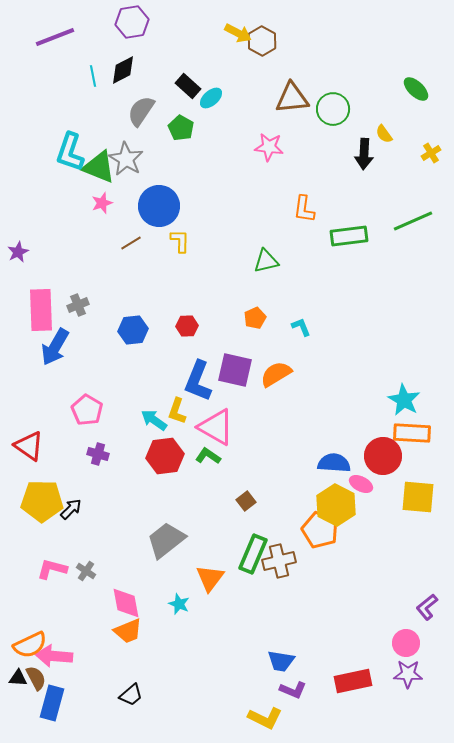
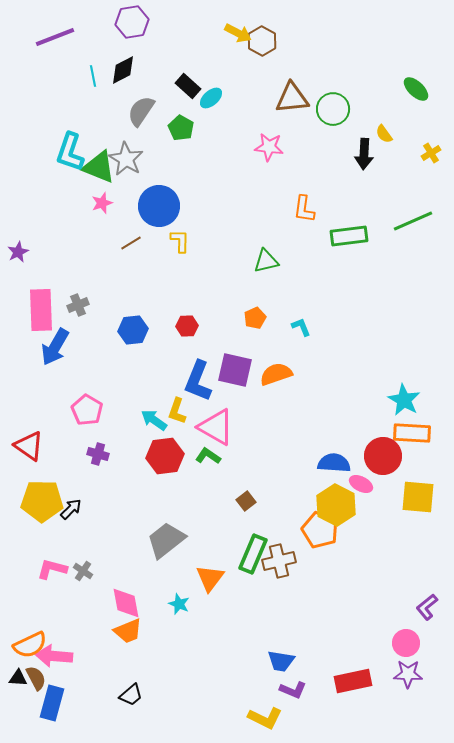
orange semicircle at (276, 374): rotated 12 degrees clockwise
gray cross at (86, 571): moved 3 px left
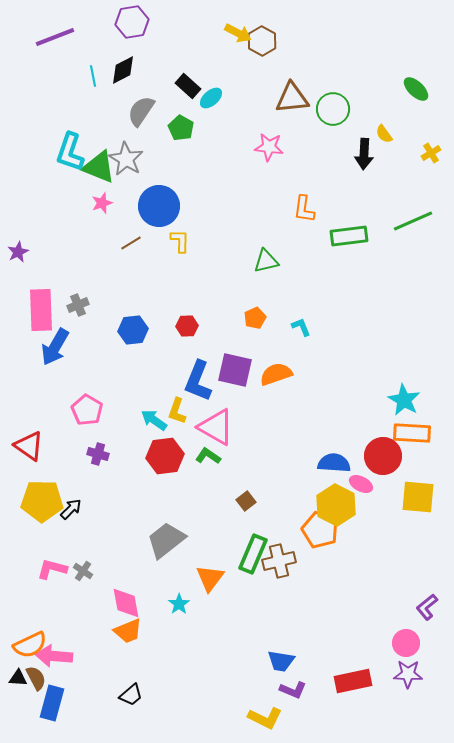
cyan star at (179, 604): rotated 15 degrees clockwise
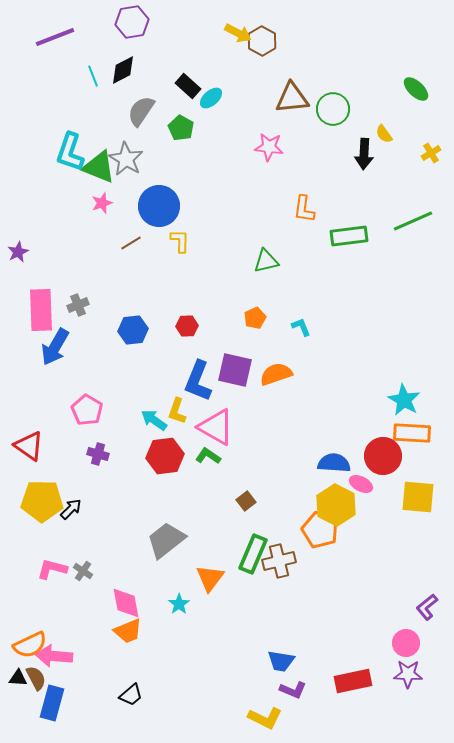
cyan line at (93, 76): rotated 10 degrees counterclockwise
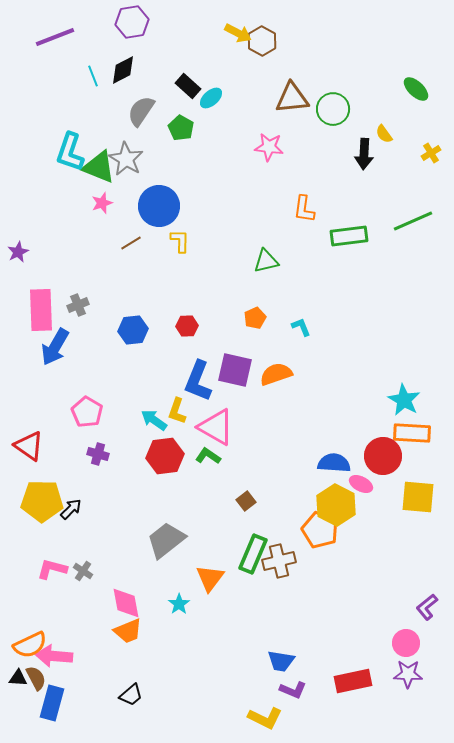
pink pentagon at (87, 410): moved 2 px down
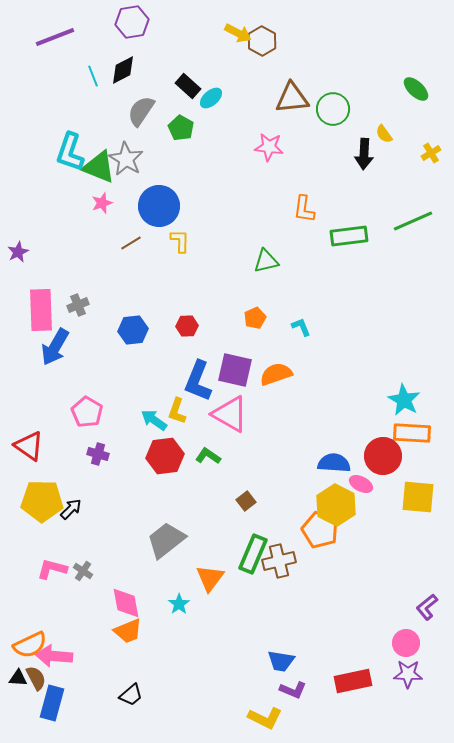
pink triangle at (216, 427): moved 14 px right, 13 px up
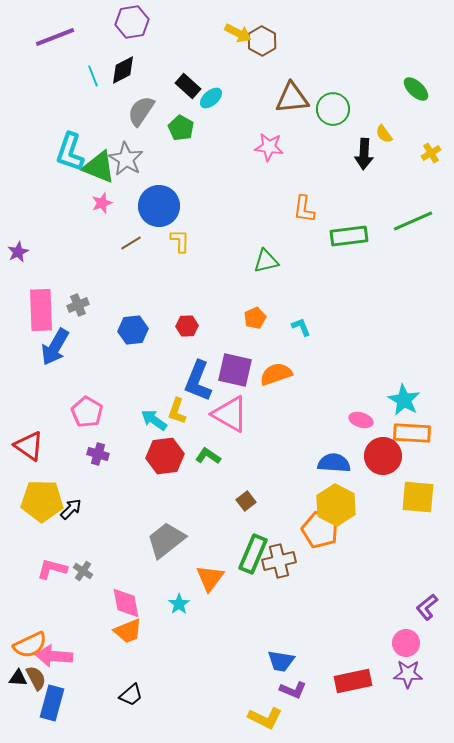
pink ellipse at (361, 484): moved 64 px up; rotated 10 degrees counterclockwise
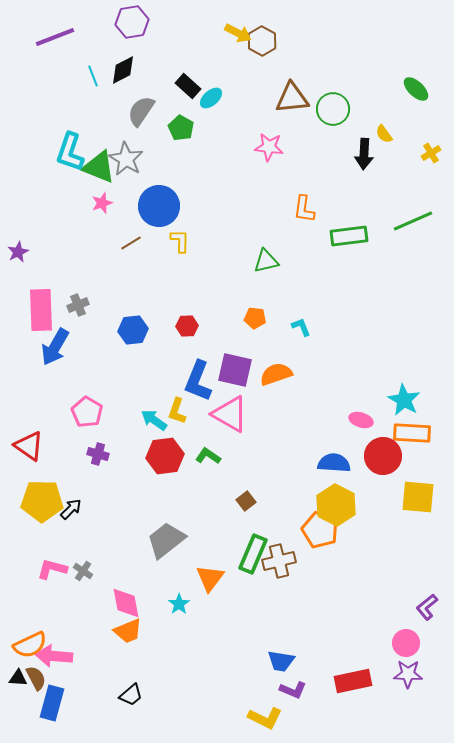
orange pentagon at (255, 318): rotated 30 degrees clockwise
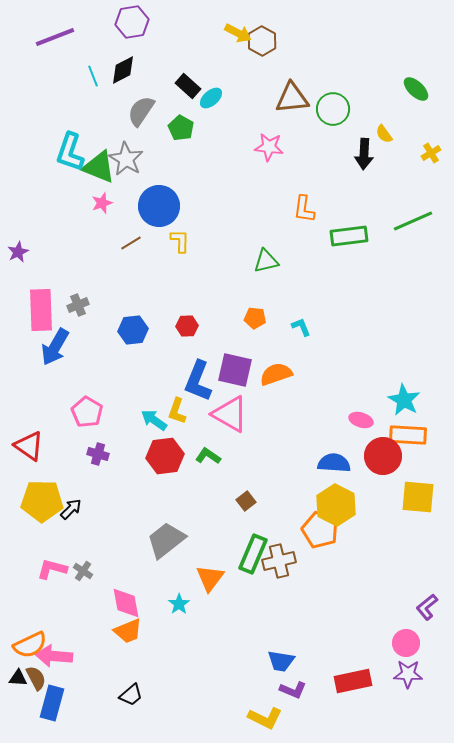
orange rectangle at (412, 433): moved 4 px left, 2 px down
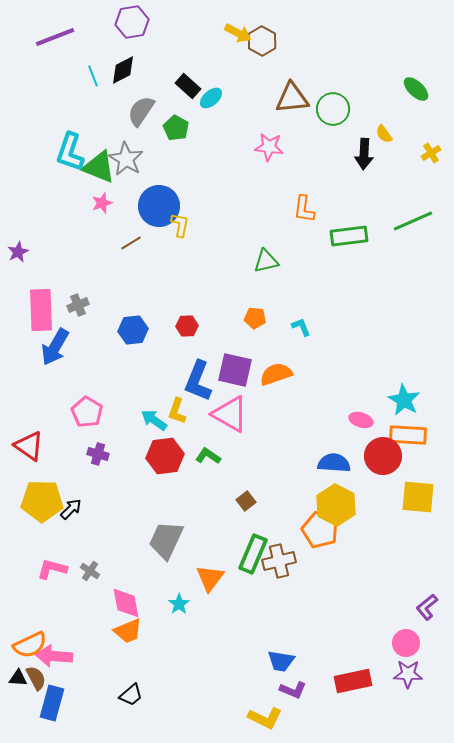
green pentagon at (181, 128): moved 5 px left
yellow L-shape at (180, 241): moved 16 px up; rotated 10 degrees clockwise
gray trapezoid at (166, 540): rotated 27 degrees counterclockwise
gray cross at (83, 571): moved 7 px right
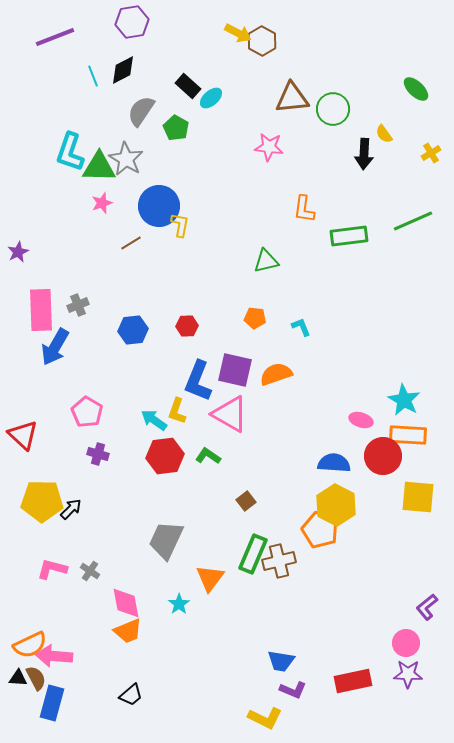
green triangle at (99, 167): rotated 21 degrees counterclockwise
red triangle at (29, 446): moved 6 px left, 11 px up; rotated 8 degrees clockwise
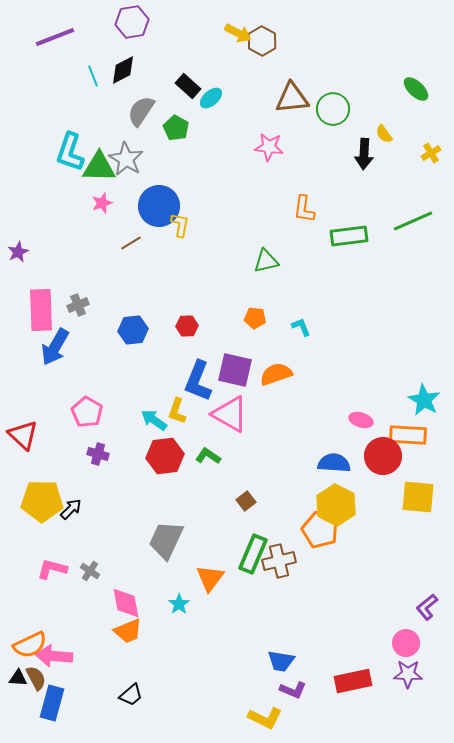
cyan star at (404, 400): moved 20 px right
